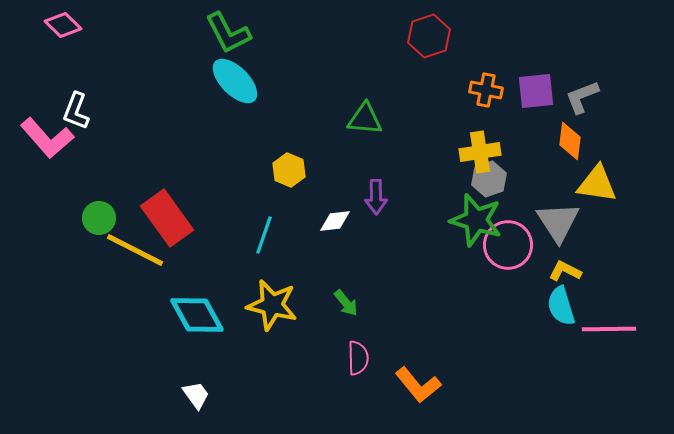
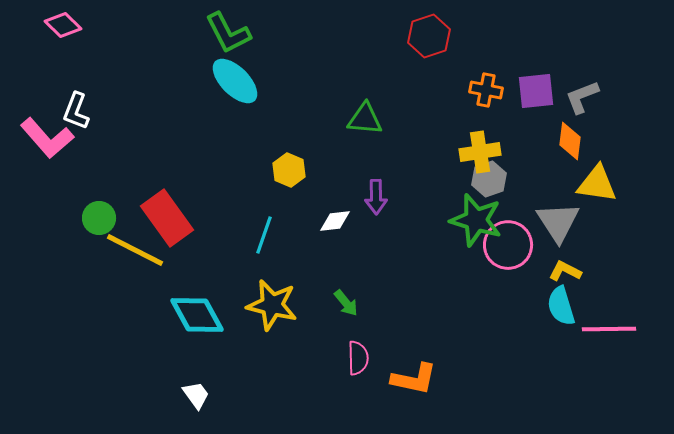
orange L-shape: moved 4 px left, 6 px up; rotated 39 degrees counterclockwise
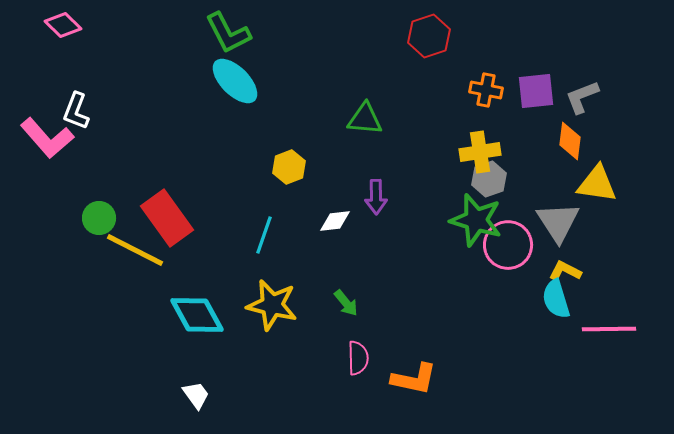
yellow hexagon: moved 3 px up; rotated 16 degrees clockwise
cyan semicircle: moved 5 px left, 7 px up
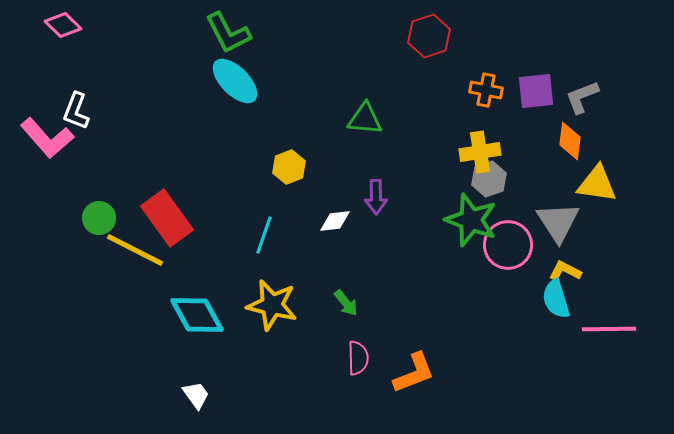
green star: moved 5 px left; rotated 4 degrees clockwise
orange L-shape: moved 6 px up; rotated 33 degrees counterclockwise
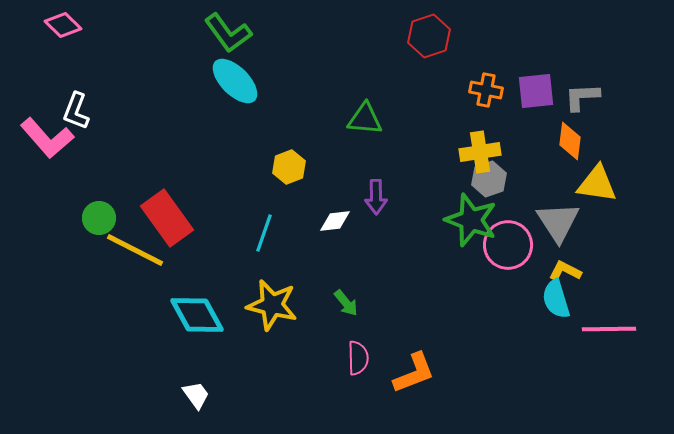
green L-shape: rotated 9 degrees counterclockwise
gray L-shape: rotated 18 degrees clockwise
cyan line: moved 2 px up
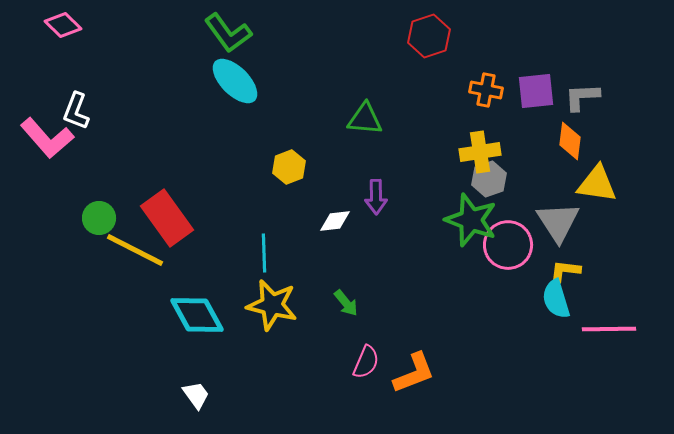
cyan line: moved 20 px down; rotated 21 degrees counterclockwise
yellow L-shape: rotated 20 degrees counterclockwise
pink semicircle: moved 8 px right, 4 px down; rotated 24 degrees clockwise
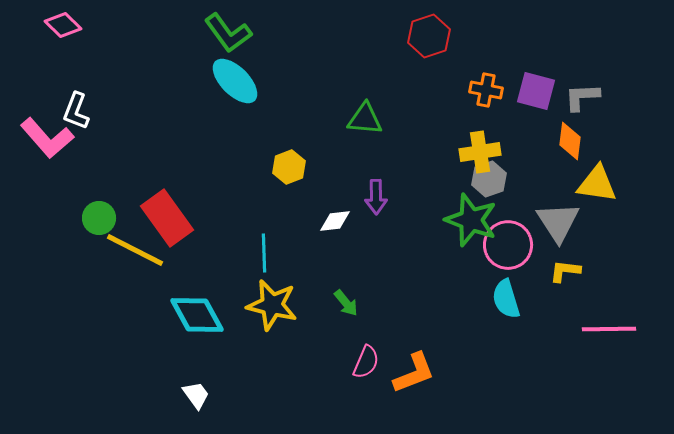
purple square: rotated 21 degrees clockwise
cyan semicircle: moved 50 px left
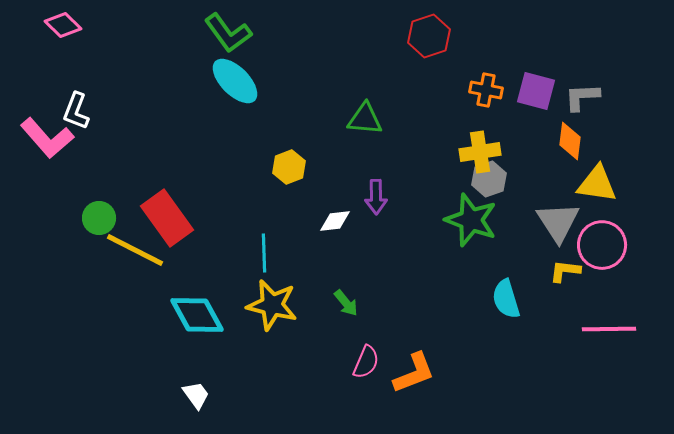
pink circle: moved 94 px right
